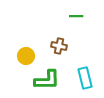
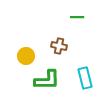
green line: moved 1 px right, 1 px down
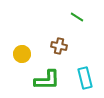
green line: rotated 32 degrees clockwise
yellow circle: moved 4 px left, 2 px up
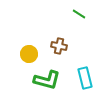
green line: moved 2 px right, 3 px up
yellow circle: moved 7 px right
green L-shape: rotated 16 degrees clockwise
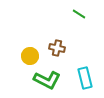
brown cross: moved 2 px left, 2 px down
yellow circle: moved 1 px right, 2 px down
green L-shape: rotated 12 degrees clockwise
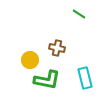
yellow circle: moved 4 px down
green L-shape: rotated 16 degrees counterclockwise
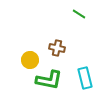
green L-shape: moved 2 px right
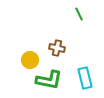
green line: rotated 32 degrees clockwise
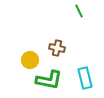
green line: moved 3 px up
